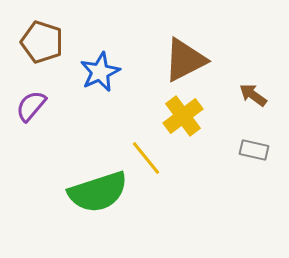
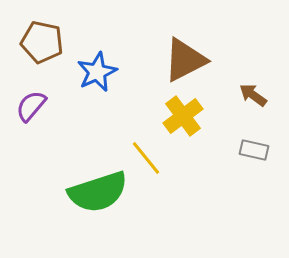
brown pentagon: rotated 6 degrees counterclockwise
blue star: moved 3 px left
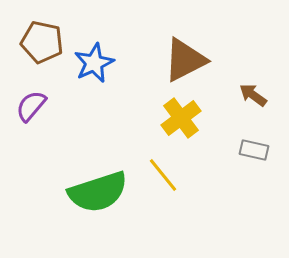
blue star: moved 3 px left, 9 px up
yellow cross: moved 2 px left, 2 px down
yellow line: moved 17 px right, 17 px down
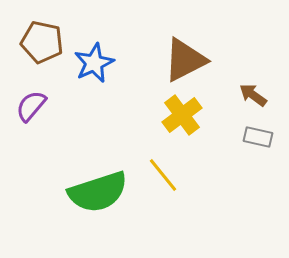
yellow cross: moved 1 px right, 3 px up
gray rectangle: moved 4 px right, 13 px up
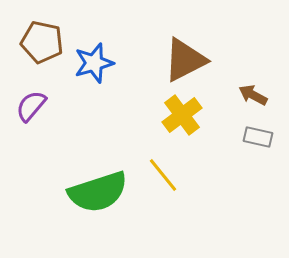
blue star: rotated 9 degrees clockwise
brown arrow: rotated 8 degrees counterclockwise
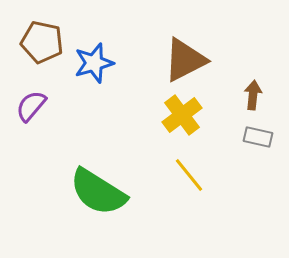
brown arrow: rotated 68 degrees clockwise
yellow line: moved 26 px right
green semicircle: rotated 50 degrees clockwise
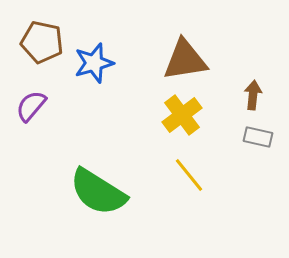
brown triangle: rotated 18 degrees clockwise
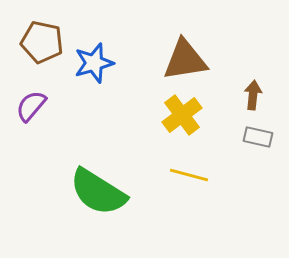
yellow line: rotated 36 degrees counterclockwise
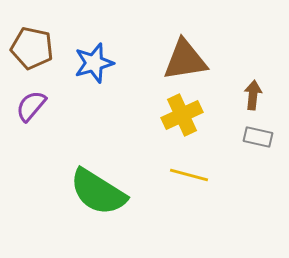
brown pentagon: moved 10 px left, 6 px down
yellow cross: rotated 12 degrees clockwise
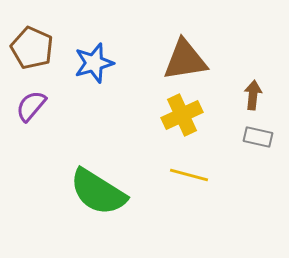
brown pentagon: rotated 12 degrees clockwise
